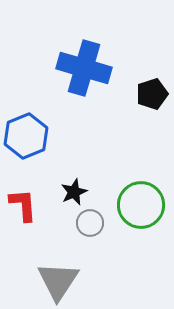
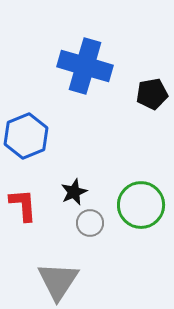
blue cross: moved 1 px right, 2 px up
black pentagon: rotated 8 degrees clockwise
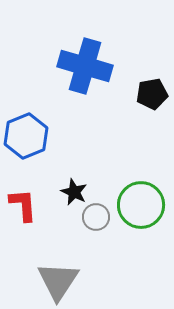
black star: rotated 24 degrees counterclockwise
gray circle: moved 6 px right, 6 px up
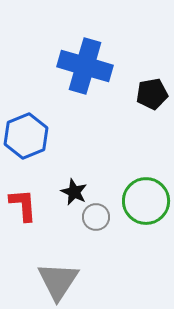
green circle: moved 5 px right, 4 px up
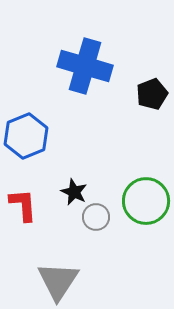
black pentagon: rotated 12 degrees counterclockwise
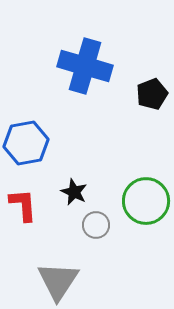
blue hexagon: moved 7 px down; rotated 12 degrees clockwise
gray circle: moved 8 px down
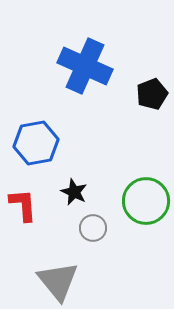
blue cross: rotated 8 degrees clockwise
blue hexagon: moved 10 px right
gray circle: moved 3 px left, 3 px down
gray triangle: rotated 12 degrees counterclockwise
